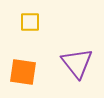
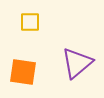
purple triangle: rotated 28 degrees clockwise
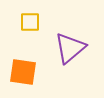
purple triangle: moved 7 px left, 15 px up
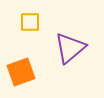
orange square: moved 2 px left; rotated 28 degrees counterclockwise
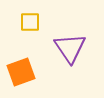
purple triangle: rotated 24 degrees counterclockwise
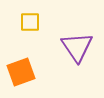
purple triangle: moved 7 px right, 1 px up
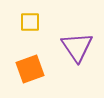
orange square: moved 9 px right, 3 px up
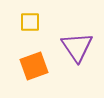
orange square: moved 4 px right, 3 px up
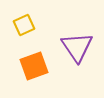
yellow square: moved 6 px left, 3 px down; rotated 25 degrees counterclockwise
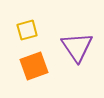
yellow square: moved 3 px right, 5 px down; rotated 10 degrees clockwise
